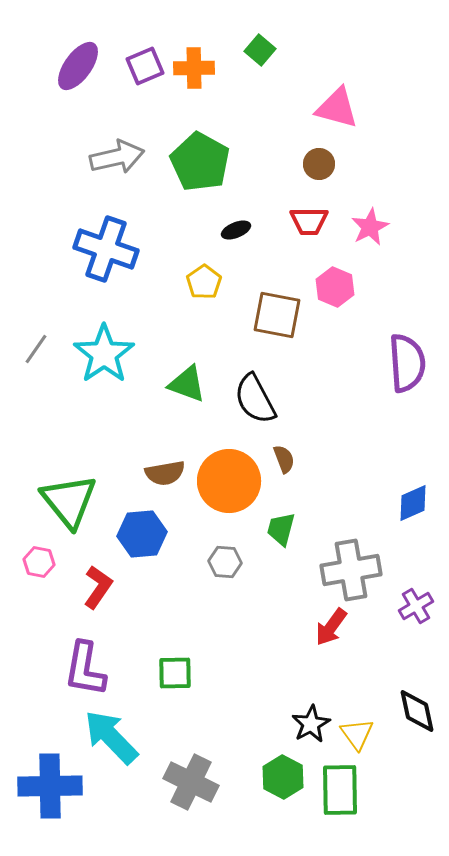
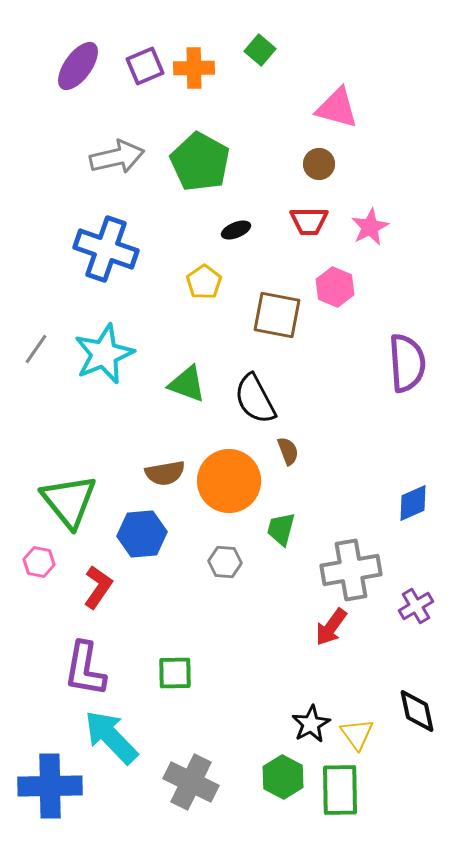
cyan star at (104, 354): rotated 12 degrees clockwise
brown semicircle at (284, 459): moved 4 px right, 8 px up
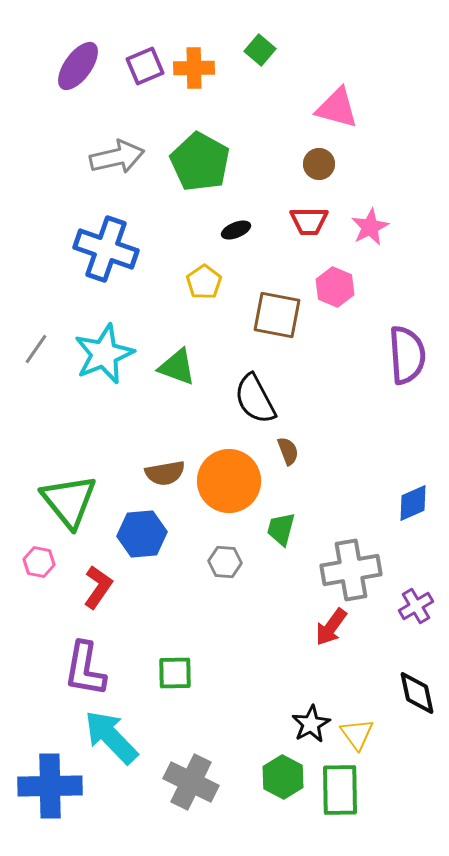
purple semicircle at (407, 363): moved 8 px up
green triangle at (187, 384): moved 10 px left, 17 px up
black diamond at (417, 711): moved 18 px up
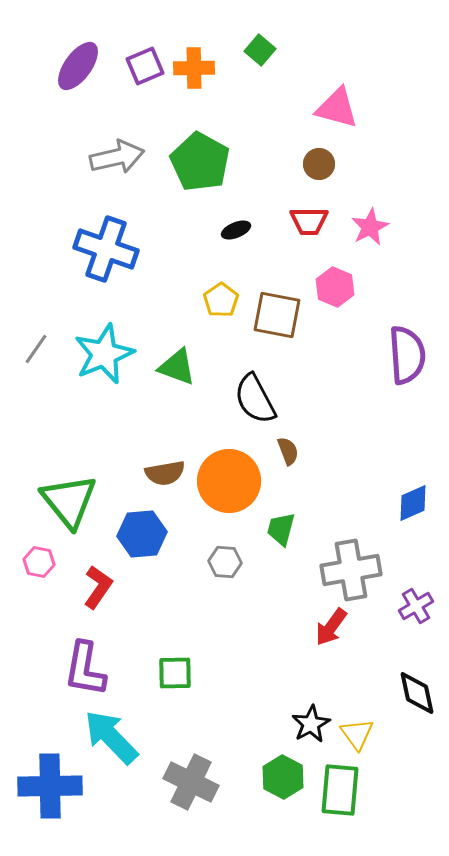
yellow pentagon at (204, 282): moved 17 px right, 18 px down
green rectangle at (340, 790): rotated 6 degrees clockwise
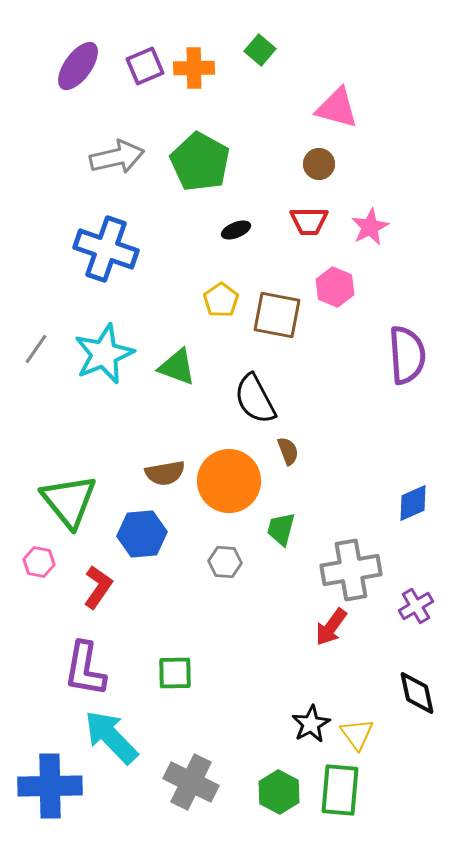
green hexagon at (283, 777): moved 4 px left, 15 px down
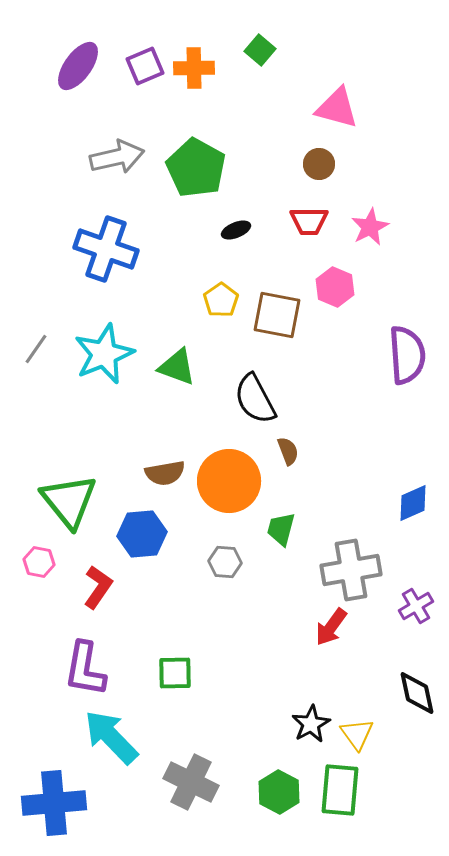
green pentagon at (200, 162): moved 4 px left, 6 px down
blue cross at (50, 786): moved 4 px right, 17 px down; rotated 4 degrees counterclockwise
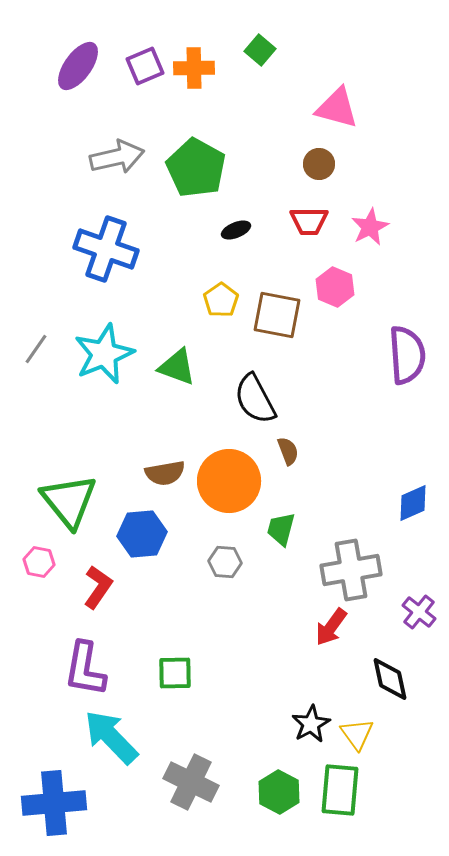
purple cross at (416, 606): moved 3 px right, 6 px down; rotated 20 degrees counterclockwise
black diamond at (417, 693): moved 27 px left, 14 px up
